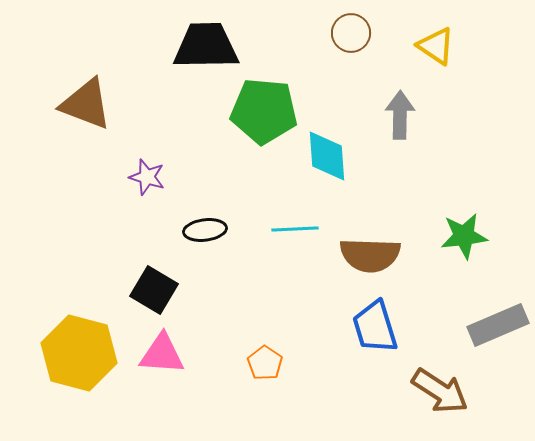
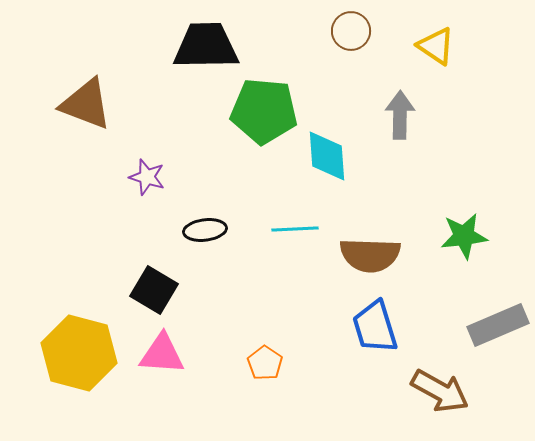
brown circle: moved 2 px up
brown arrow: rotated 4 degrees counterclockwise
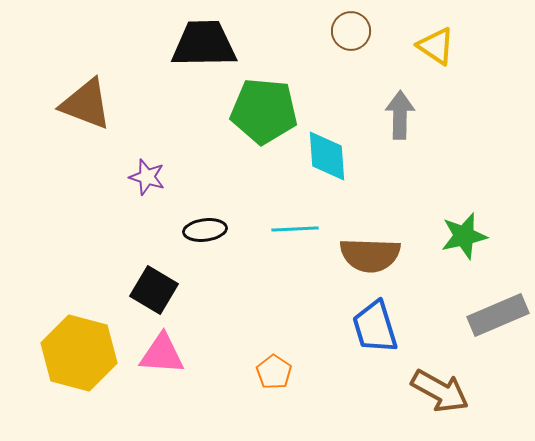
black trapezoid: moved 2 px left, 2 px up
green star: rotated 6 degrees counterclockwise
gray rectangle: moved 10 px up
orange pentagon: moved 9 px right, 9 px down
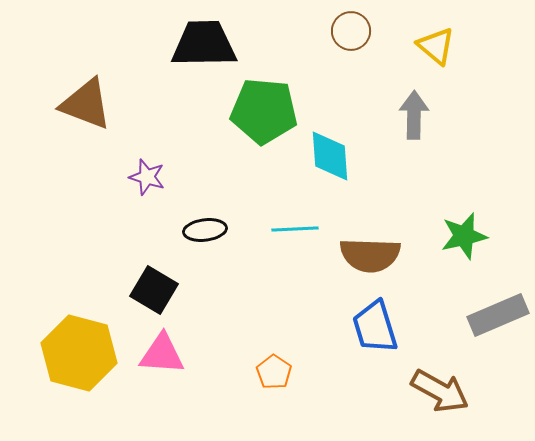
yellow triangle: rotated 6 degrees clockwise
gray arrow: moved 14 px right
cyan diamond: moved 3 px right
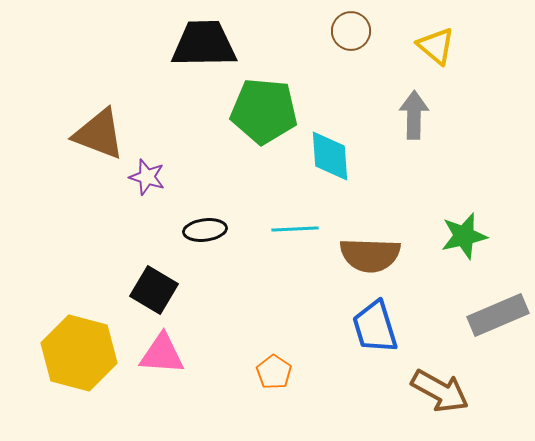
brown triangle: moved 13 px right, 30 px down
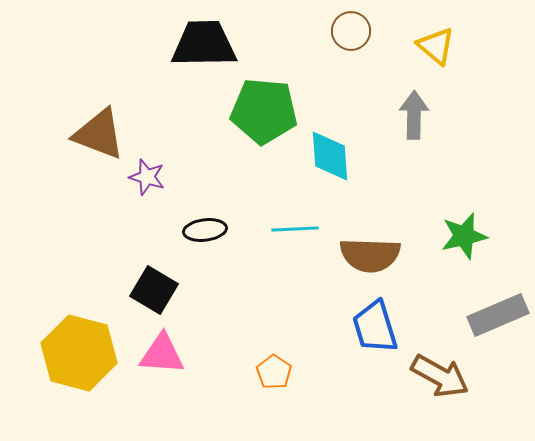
brown arrow: moved 15 px up
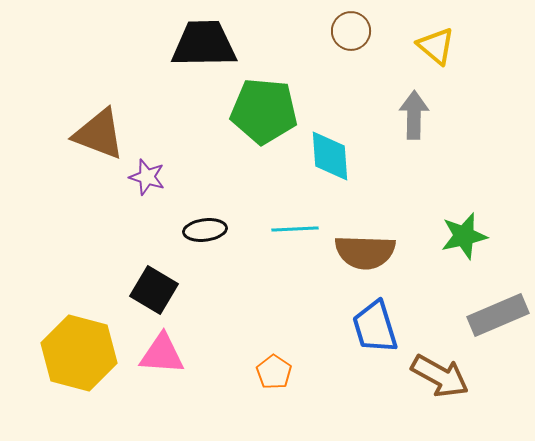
brown semicircle: moved 5 px left, 3 px up
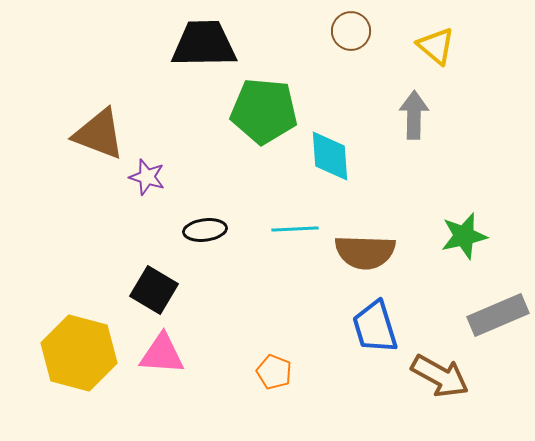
orange pentagon: rotated 12 degrees counterclockwise
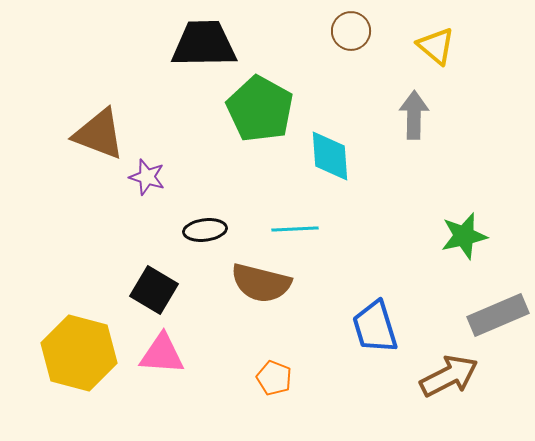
green pentagon: moved 4 px left, 2 px up; rotated 24 degrees clockwise
brown semicircle: moved 104 px left, 31 px down; rotated 12 degrees clockwise
orange pentagon: moved 6 px down
brown arrow: moved 9 px right; rotated 56 degrees counterclockwise
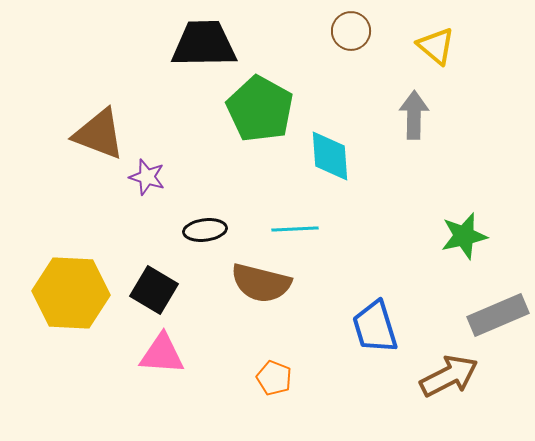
yellow hexagon: moved 8 px left, 60 px up; rotated 12 degrees counterclockwise
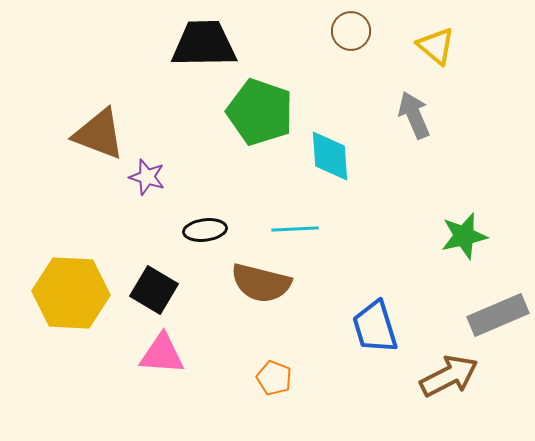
green pentagon: moved 3 px down; rotated 10 degrees counterclockwise
gray arrow: rotated 24 degrees counterclockwise
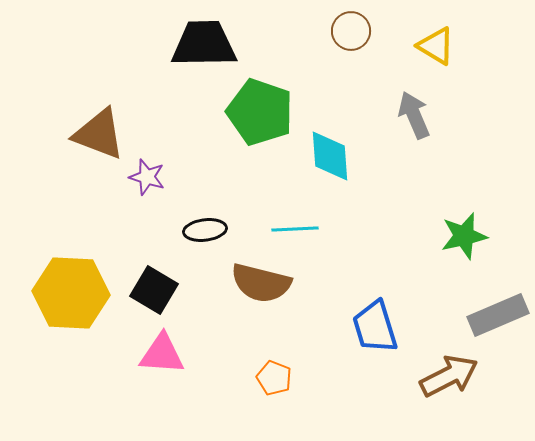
yellow triangle: rotated 9 degrees counterclockwise
